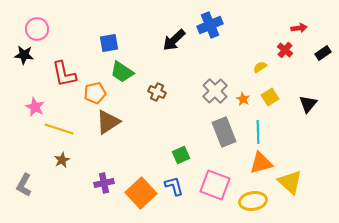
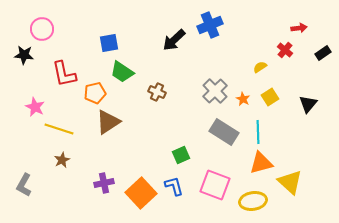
pink circle: moved 5 px right
gray rectangle: rotated 36 degrees counterclockwise
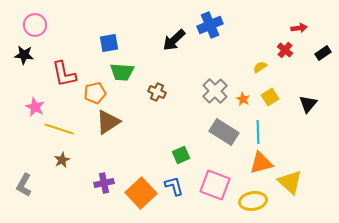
pink circle: moved 7 px left, 4 px up
green trapezoid: rotated 30 degrees counterclockwise
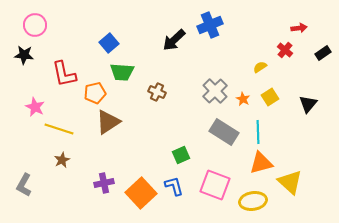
blue square: rotated 30 degrees counterclockwise
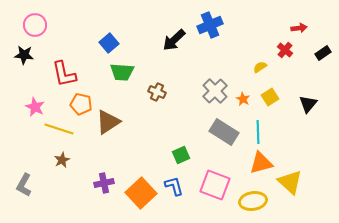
orange pentagon: moved 14 px left, 11 px down; rotated 25 degrees clockwise
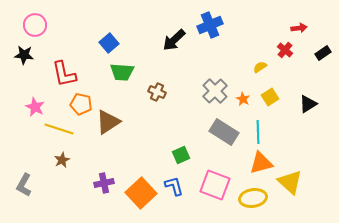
black triangle: rotated 18 degrees clockwise
yellow ellipse: moved 3 px up
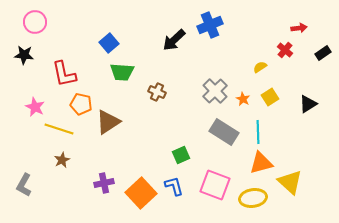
pink circle: moved 3 px up
